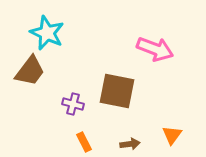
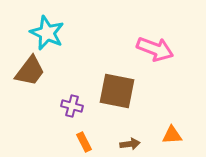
purple cross: moved 1 px left, 2 px down
orange triangle: rotated 50 degrees clockwise
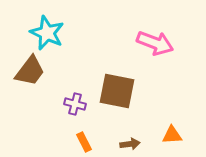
pink arrow: moved 6 px up
purple cross: moved 3 px right, 2 px up
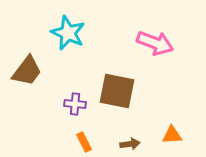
cyan star: moved 21 px right
brown trapezoid: moved 3 px left
purple cross: rotated 10 degrees counterclockwise
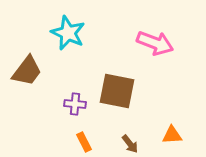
brown arrow: rotated 60 degrees clockwise
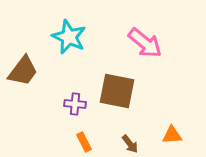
cyan star: moved 1 px right, 4 px down
pink arrow: moved 10 px left; rotated 18 degrees clockwise
brown trapezoid: moved 4 px left
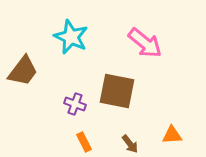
cyan star: moved 2 px right
purple cross: rotated 15 degrees clockwise
